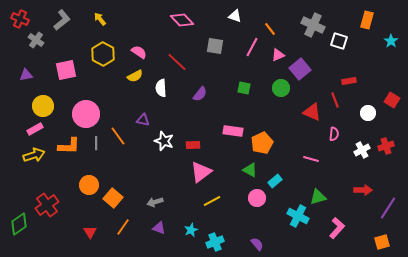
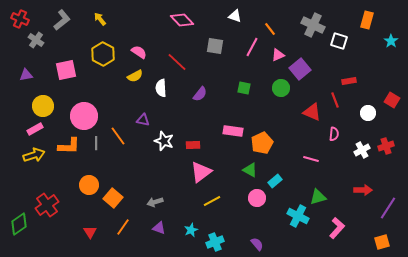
pink circle at (86, 114): moved 2 px left, 2 px down
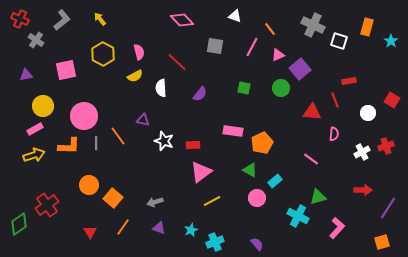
orange rectangle at (367, 20): moved 7 px down
pink semicircle at (139, 52): rotated 42 degrees clockwise
red triangle at (312, 112): rotated 18 degrees counterclockwise
white cross at (362, 150): moved 2 px down
pink line at (311, 159): rotated 21 degrees clockwise
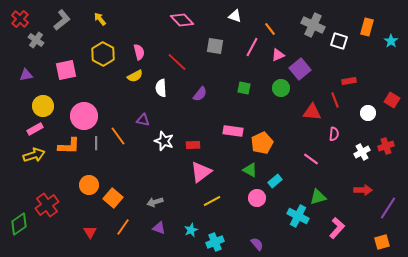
red cross at (20, 19): rotated 18 degrees clockwise
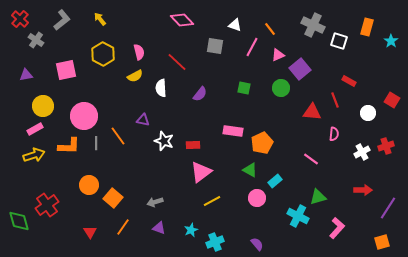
white triangle at (235, 16): moved 9 px down
red rectangle at (349, 81): rotated 40 degrees clockwise
green diamond at (19, 224): moved 3 px up; rotated 70 degrees counterclockwise
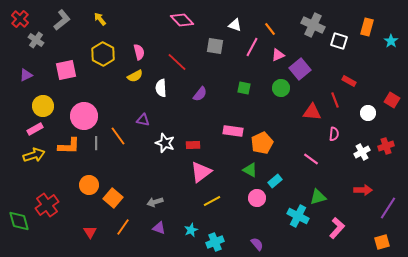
purple triangle at (26, 75): rotated 16 degrees counterclockwise
white star at (164, 141): moved 1 px right, 2 px down
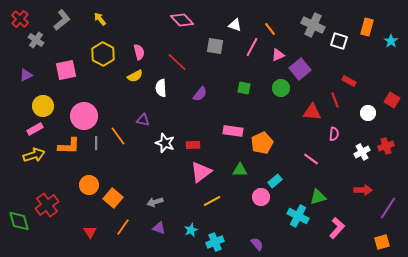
green triangle at (250, 170): moved 10 px left; rotated 28 degrees counterclockwise
pink circle at (257, 198): moved 4 px right, 1 px up
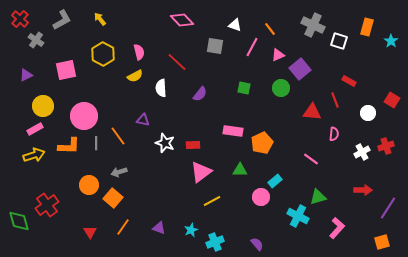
gray L-shape at (62, 20): rotated 10 degrees clockwise
gray arrow at (155, 202): moved 36 px left, 30 px up
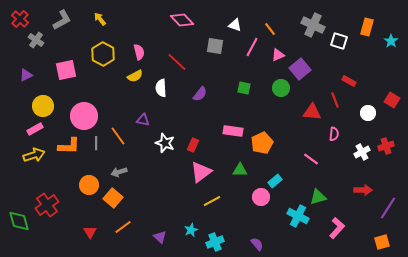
red rectangle at (193, 145): rotated 64 degrees counterclockwise
orange line at (123, 227): rotated 18 degrees clockwise
purple triangle at (159, 228): moved 1 px right, 9 px down; rotated 24 degrees clockwise
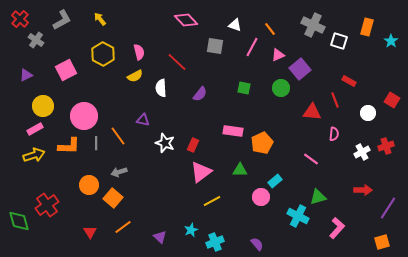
pink diamond at (182, 20): moved 4 px right
pink square at (66, 70): rotated 15 degrees counterclockwise
